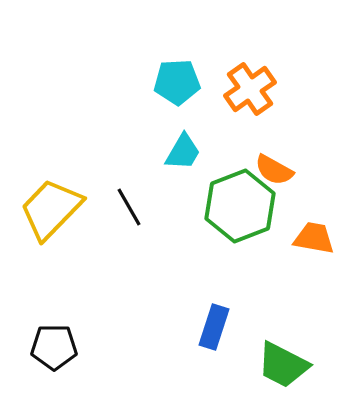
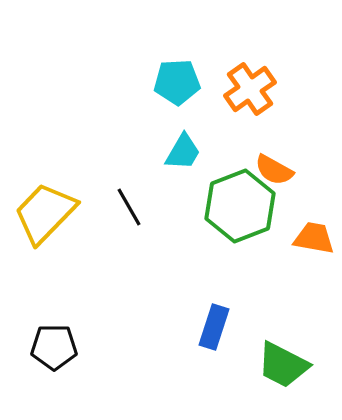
yellow trapezoid: moved 6 px left, 4 px down
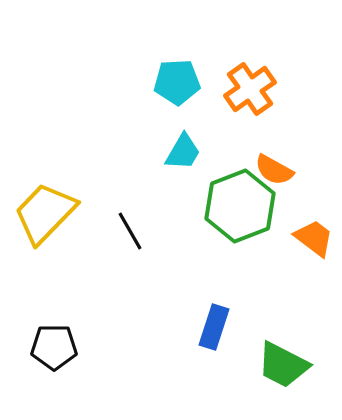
black line: moved 1 px right, 24 px down
orange trapezoid: rotated 27 degrees clockwise
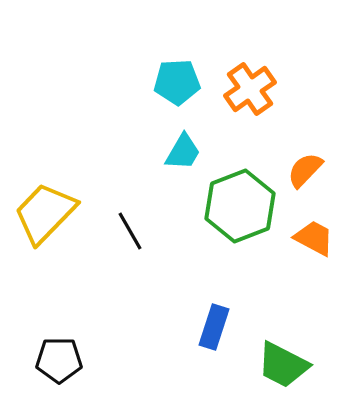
orange semicircle: moved 31 px right; rotated 105 degrees clockwise
orange trapezoid: rotated 9 degrees counterclockwise
black pentagon: moved 5 px right, 13 px down
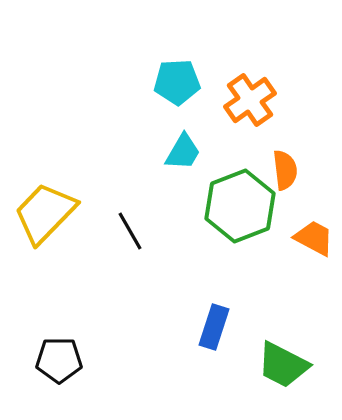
orange cross: moved 11 px down
orange semicircle: moved 20 px left; rotated 129 degrees clockwise
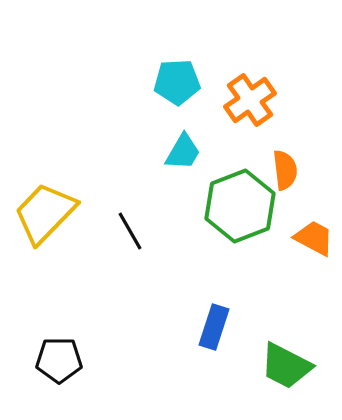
green trapezoid: moved 3 px right, 1 px down
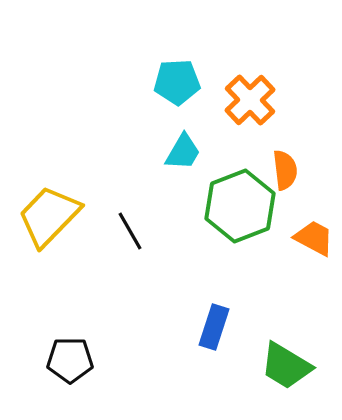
orange cross: rotated 9 degrees counterclockwise
yellow trapezoid: moved 4 px right, 3 px down
black pentagon: moved 11 px right
green trapezoid: rotated 4 degrees clockwise
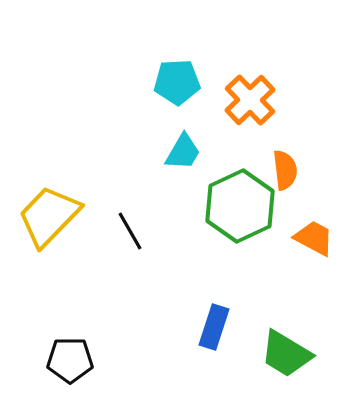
green hexagon: rotated 4 degrees counterclockwise
green trapezoid: moved 12 px up
